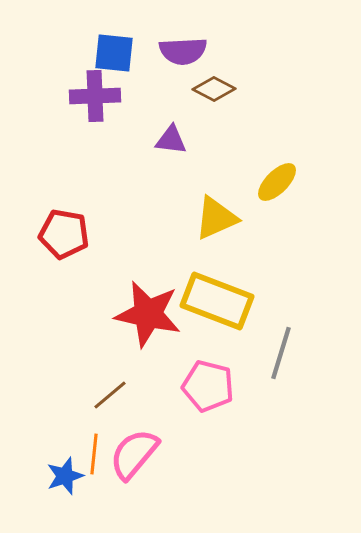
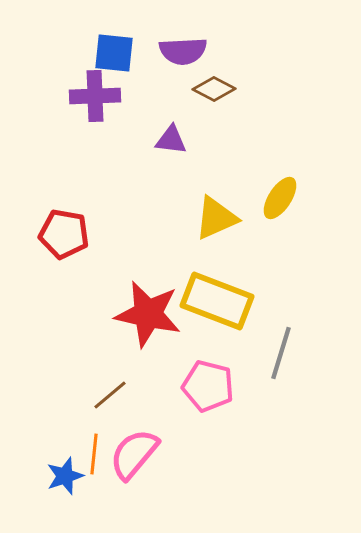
yellow ellipse: moved 3 px right, 16 px down; rotated 12 degrees counterclockwise
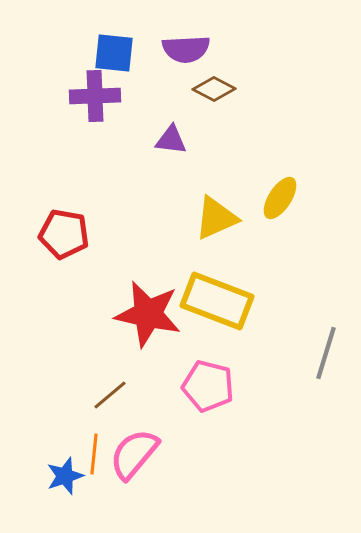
purple semicircle: moved 3 px right, 2 px up
gray line: moved 45 px right
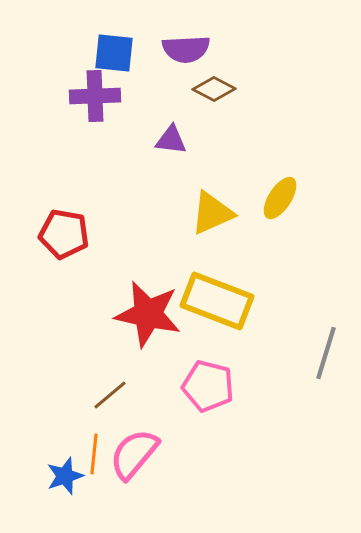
yellow triangle: moved 4 px left, 5 px up
